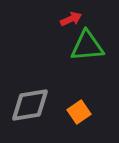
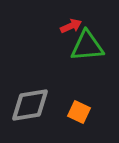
red arrow: moved 7 px down
orange square: rotated 30 degrees counterclockwise
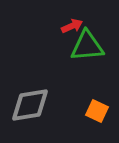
red arrow: moved 1 px right
orange square: moved 18 px right, 1 px up
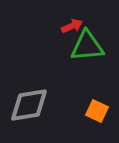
gray diamond: moved 1 px left
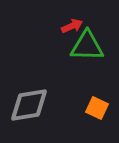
green triangle: rotated 6 degrees clockwise
orange square: moved 3 px up
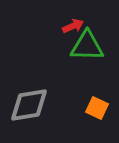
red arrow: moved 1 px right
